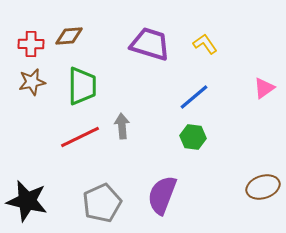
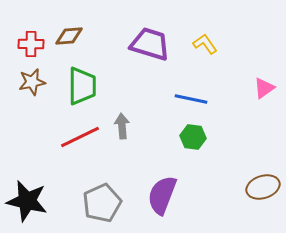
blue line: moved 3 px left, 2 px down; rotated 52 degrees clockwise
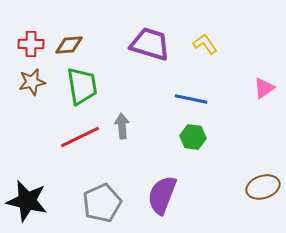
brown diamond: moved 9 px down
green trapezoid: rotated 9 degrees counterclockwise
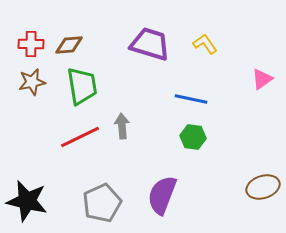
pink triangle: moved 2 px left, 9 px up
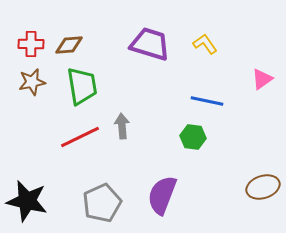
blue line: moved 16 px right, 2 px down
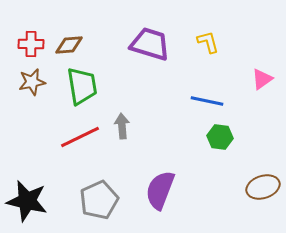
yellow L-shape: moved 3 px right, 2 px up; rotated 20 degrees clockwise
green hexagon: moved 27 px right
purple semicircle: moved 2 px left, 5 px up
gray pentagon: moved 3 px left, 3 px up
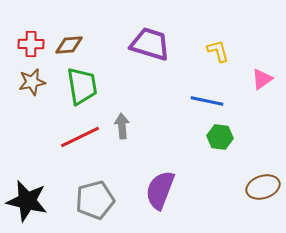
yellow L-shape: moved 10 px right, 9 px down
gray pentagon: moved 4 px left; rotated 9 degrees clockwise
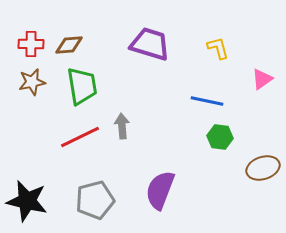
yellow L-shape: moved 3 px up
brown ellipse: moved 19 px up
